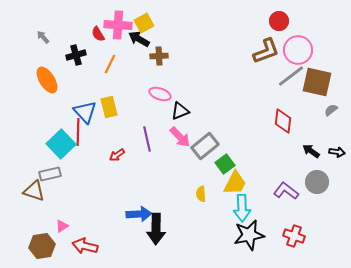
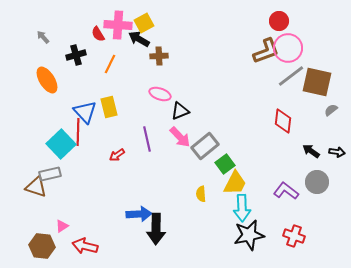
pink circle at (298, 50): moved 10 px left, 2 px up
brown triangle at (34, 191): moved 2 px right, 4 px up
brown hexagon at (42, 246): rotated 15 degrees clockwise
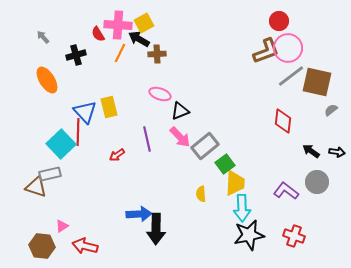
brown cross at (159, 56): moved 2 px left, 2 px up
orange line at (110, 64): moved 10 px right, 11 px up
yellow trapezoid at (235, 183): rotated 24 degrees counterclockwise
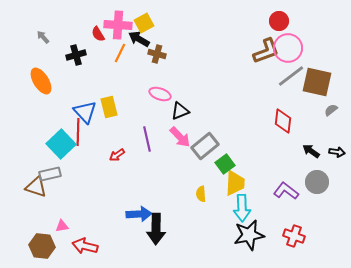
brown cross at (157, 54): rotated 18 degrees clockwise
orange ellipse at (47, 80): moved 6 px left, 1 px down
pink triangle at (62, 226): rotated 24 degrees clockwise
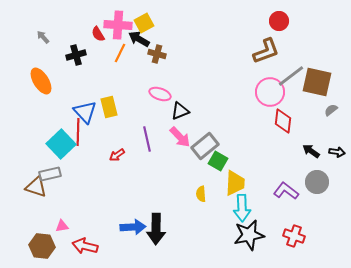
pink circle at (288, 48): moved 18 px left, 44 px down
green square at (225, 164): moved 7 px left, 3 px up; rotated 24 degrees counterclockwise
blue arrow at (139, 214): moved 6 px left, 13 px down
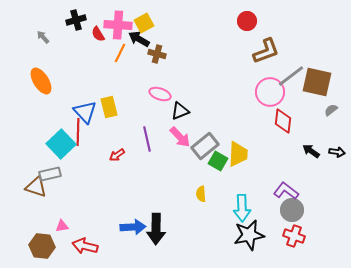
red circle at (279, 21): moved 32 px left
black cross at (76, 55): moved 35 px up
gray circle at (317, 182): moved 25 px left, 28 px down
yellow trapezoid at (235, 183): moved 3 px right, 29 px up
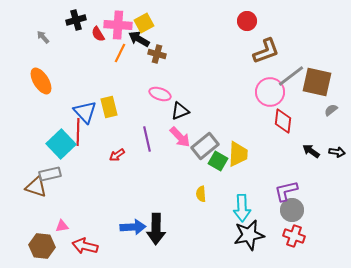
purple L-shape at (286, 191): rotated 50 degrees counterclockwise
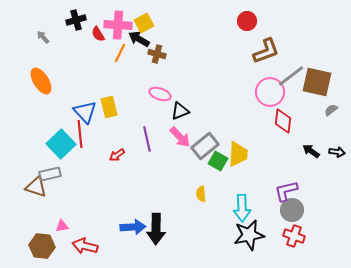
red line at (78, 132): moved 2 px right, 2 px down; rotated 8 degrees counterclockwise
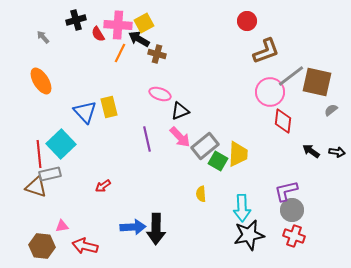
red line at (80, 134): moved 41 px left, 20 px down
red arrow at (117, 155): moved 14 px left, 31 px down
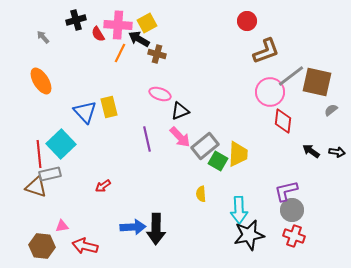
yellow square at (144, 23): moved 3 px right
cyan arrow at (242, 208): moved 3 px left, 2 px down
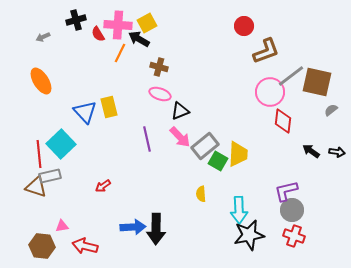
red circle at (247, 21): moved 3 px left, 5 px down
gray arrow at (43, 37): rotated 72 degrees counterclockwise
brown cross at (157, 54): moved 2 px right, 13 px down
gray rectangle at (50, 174): moved 2 px down
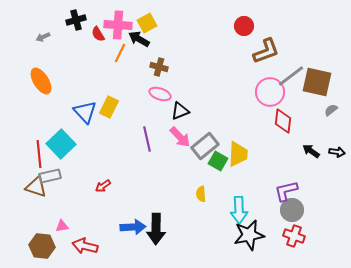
yellow rectangle at (109, 107): rotated 40 degrees clockwise
